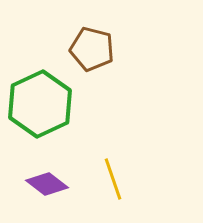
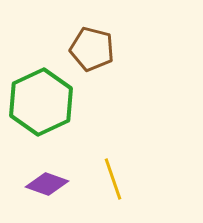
green hexagon: moved 1 px right, 2 px up
purple diamond: rotated 18 degrees counterclockwise
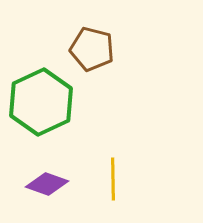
yellow line: rotated 18 degrees clockwise
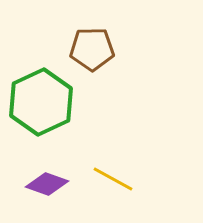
brown pentagon: rotated 15 degrees counterclockwise
yellow line: rotated 60 degrees counterclockwise
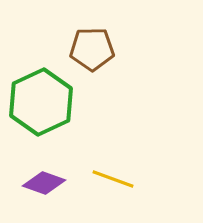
yellow line: rotated 9 degrees counterclockwise
purple diamond: moved 3 px left, 1 px up
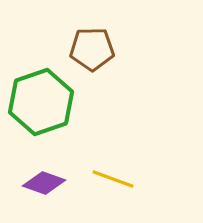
green hexagon: rotated 6 degrees clockwise
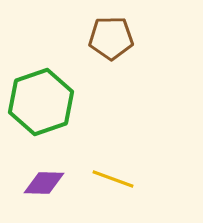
brown pentagon: moved 19 px right, 11 px up
purple diamond: rotated 18 degrees counterclockwise
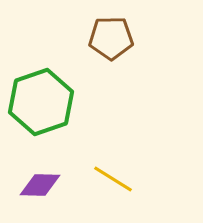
yellow line: rotated 12 degrees clockwise
purple diamond: moved 4 px left, 2 px down
